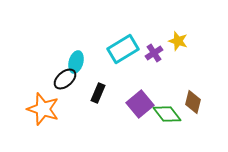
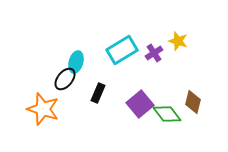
cyan rectangle: moved 1 px left, 1 px down
black ellipse: rotated 10 degrees counterclockwise
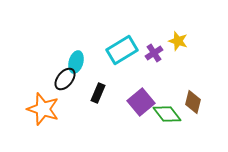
purple square: moved 1 px right, 2 px up
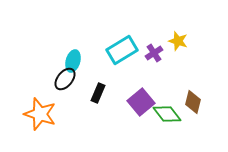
cyan ellipse: moved 3 px left, 1 px up
orange star: moved 3 px left, 5 px down
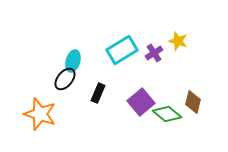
green diamond: rotated 12 degrees counterclockwise
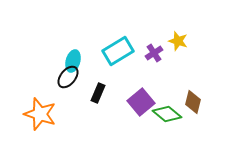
cyan rectangle: moved 4 px left, 1 px down
black ellipse: moved 3 px right, 2 px up
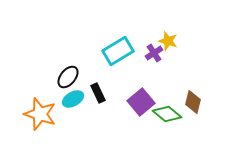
yellow star: moved 10 px left
cyan ellipse: moved 38 px down; rotated 45 degrees clockwise
black rectangle: rotated 48 degrees counterclockwise
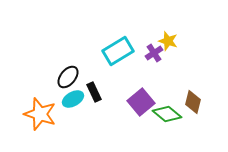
black rectangle: moved 4 px left, 1 px up
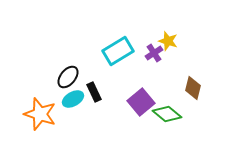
brown diamond: moved 14 px up
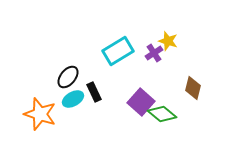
purple square: rotated 8 degrees counterclockwise
green diamond: moved 5 px left
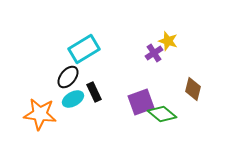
cyan rectangle: moved 34 px left, 2 px up
brown diamond: moved 1 px down
purple square: rotated 28 degrees clockwise
orange star: rotated 12 degrees counterclockwise
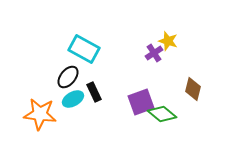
cyan rectangle: rotated 60 degrees clockwise
